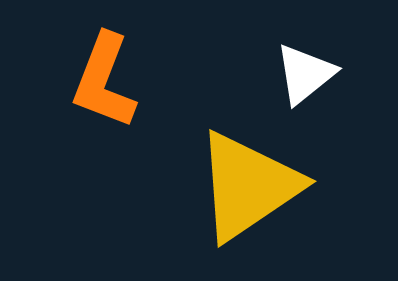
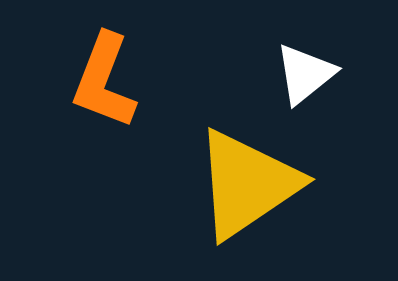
yellow triangle: moved 1 px left, 2 px up
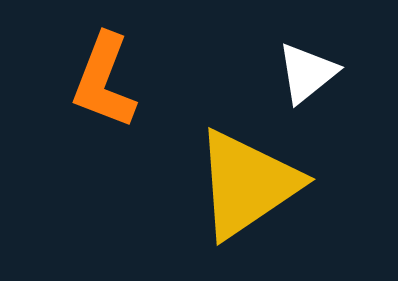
white triangle: moved 2 px right, 1 px up
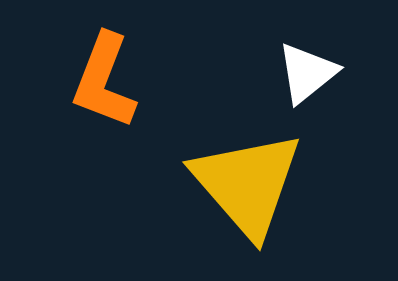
yellow triangle: rotated 37 degrees counterclockwise
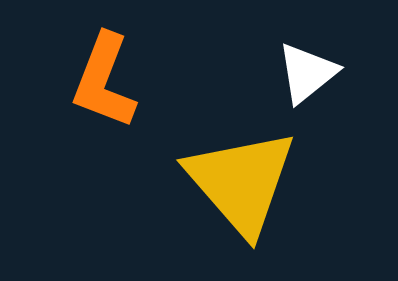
yellow triangle: moved 6 px left, 2 px up
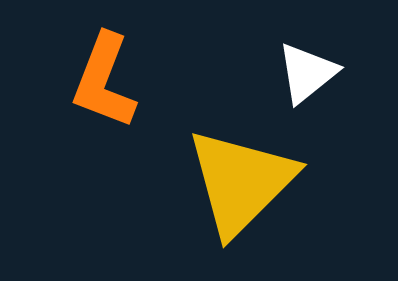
yellow triangle: rotated 26 degrees clockwise
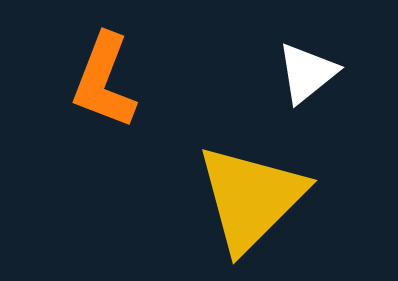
yellow triangle: moved 10 px right, 16 px down
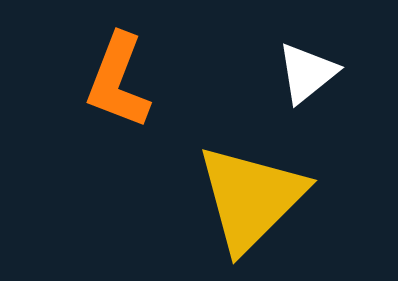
orange L-shape: moved 14 px right
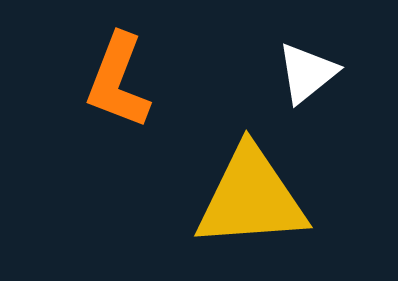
yellow triangle: rotated 41 degrees clockwise
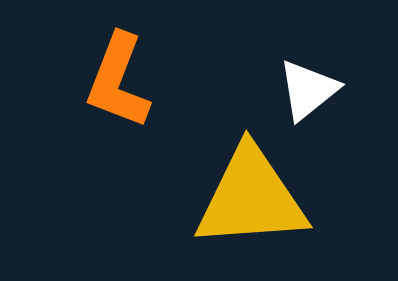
white triangle: moved 1 px right, 17 px down
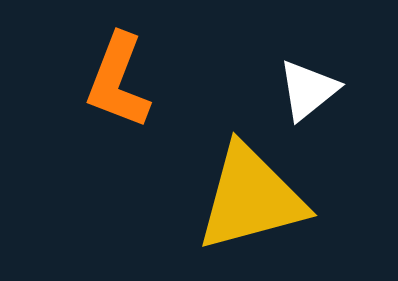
yellow triangle: rotated 11 degrees counterclockwise
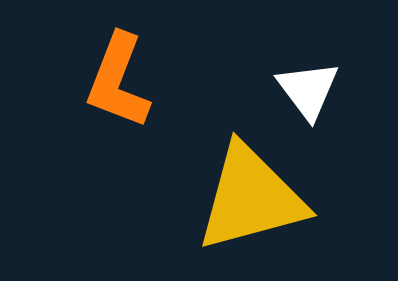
white triangle: rotated 28 degrees counterclockwise
